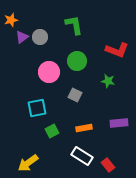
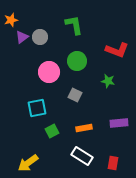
red rectangle: moved 5 px right, 2 px up; rotated 48 degrees clockwise
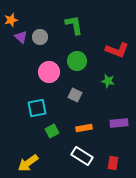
purple triangle: moved 1 px left; rotated 40 degrees counterclockwise
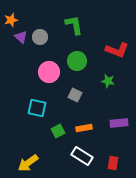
cyan square: rotated 24 degrees clockwise
green square: moved 6 px right
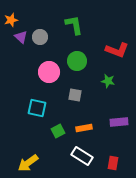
gray square: rotated 16 degrees counterclockwise
purple rectangle: moved 1 px up
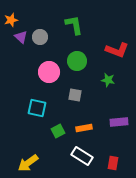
green star: moved 1 px up
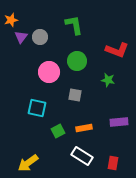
purple triangle: rotated 24 degrees clockwise
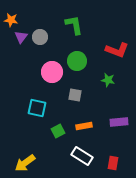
orange star: rotated 24 degrees clockwise
pink circle: moved 3 px right
orange rectangle: moved 2 px up
yellow arrow: moved 3 px left
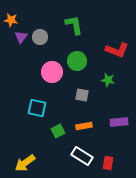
gray square: moved 7 px right
red rectangle: moved 5 px left
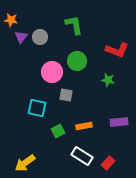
gray square: moved 16 px left
red rectangle: rotated 32 degrees clockwise
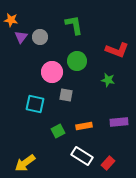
cyan square: moved 2 px left, 4 px up
